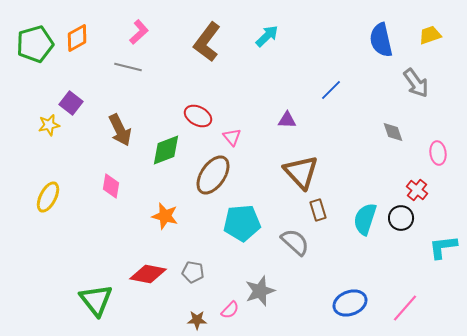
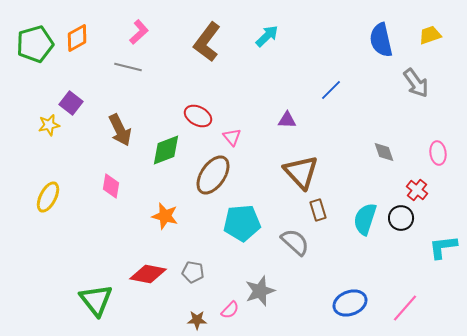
gray diamond: moved 9 px left, 20 px down
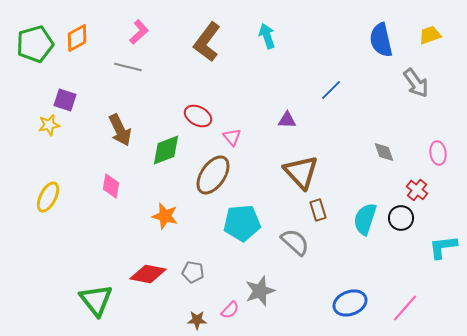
cyan arrow: rotated 65 degrees counterclockwise
purple square: moved 6 px left, 3 px up; rotated 20 degrees counterclockwise
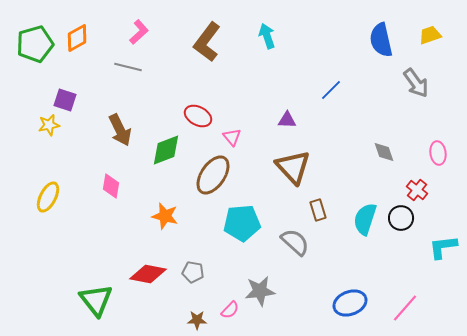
brown triangle: moved 8 px left, 5 px up
gray star: rotated 12 degrees clockwise
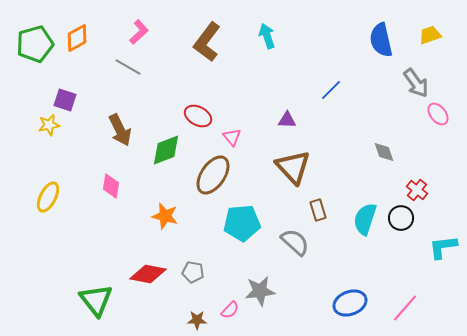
gray line: rotated 16 degrees clockwise
pink ellipse: moved 39 px up; rotated 30 degrees counterclockwise
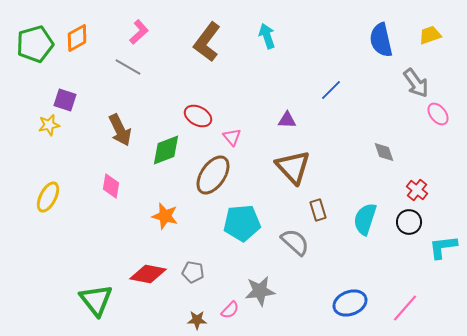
black circle: moved 8 px right, 4 px down
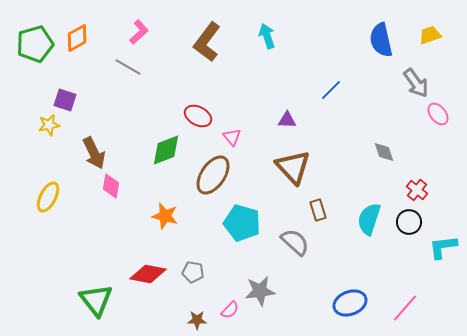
brown arrow: moved 26 px left, 23 px down
cyan semicircle: moved 4 px right
cyan pentagon: rotated 21 degrees clockwise
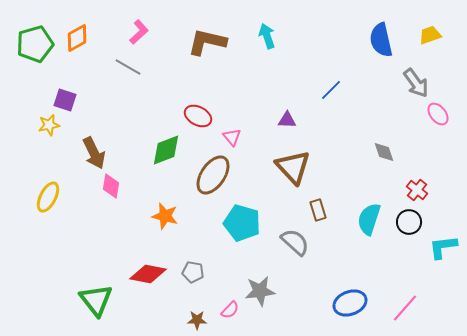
brown L-shape: rotated 66 degrees clockwise
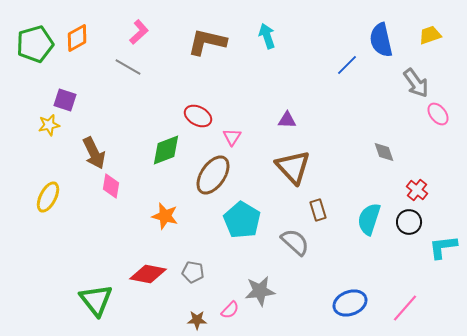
blue line: moved 16 px right, 25 px up
pink triangle: rotated 12 degrees clockwise
cyan pentagon: moved 3 px up; rotated 15 degrees clockwise
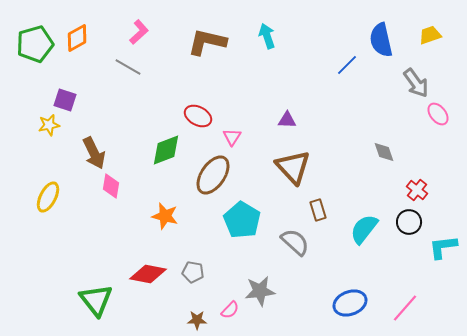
cyan semicircle: moved 5 px left, 10 px down; rotated 20 degrees clockwise
